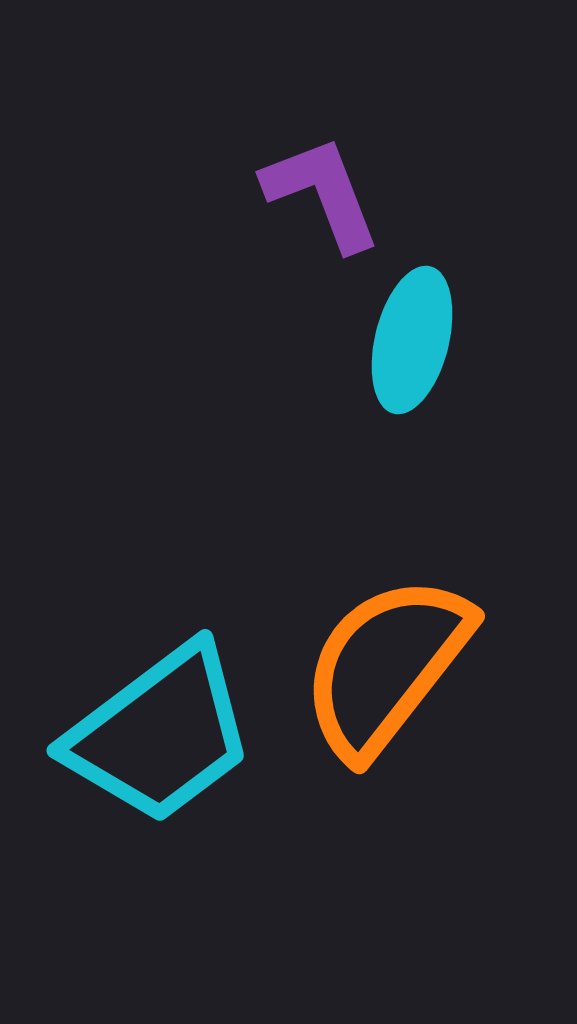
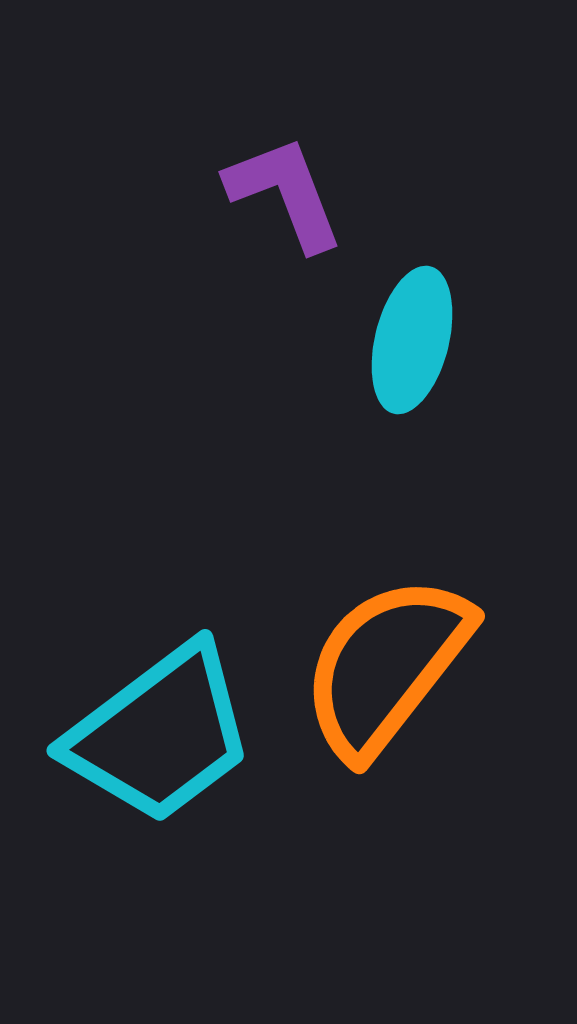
purple L-shape: moved 37 px left
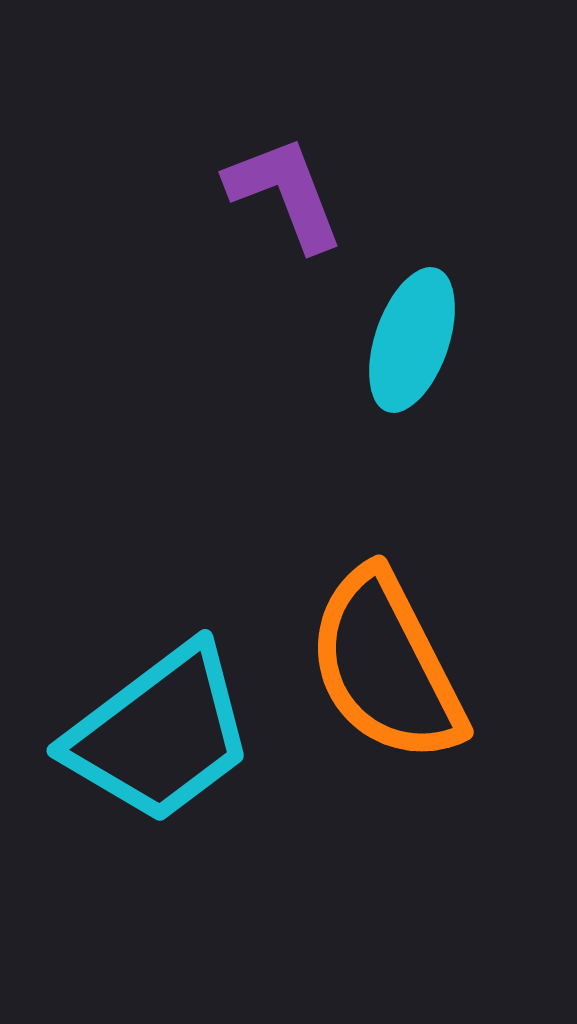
cyan ellipse: rotated 5 degrees clockwise
orange semicircle: rotated 65 degrees counterclockwise
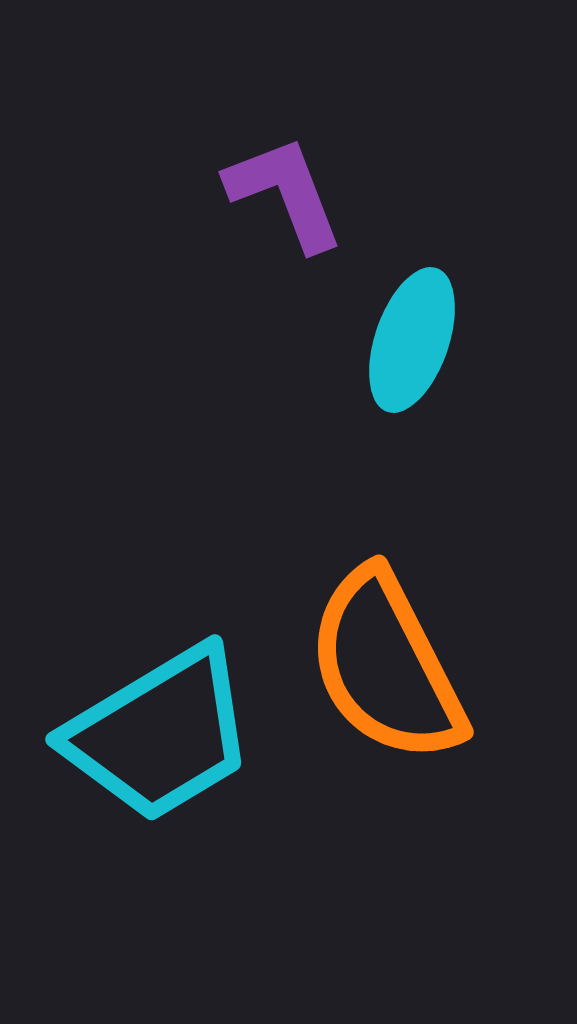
cyan trapezoid: rotated 6 degrees clockwise
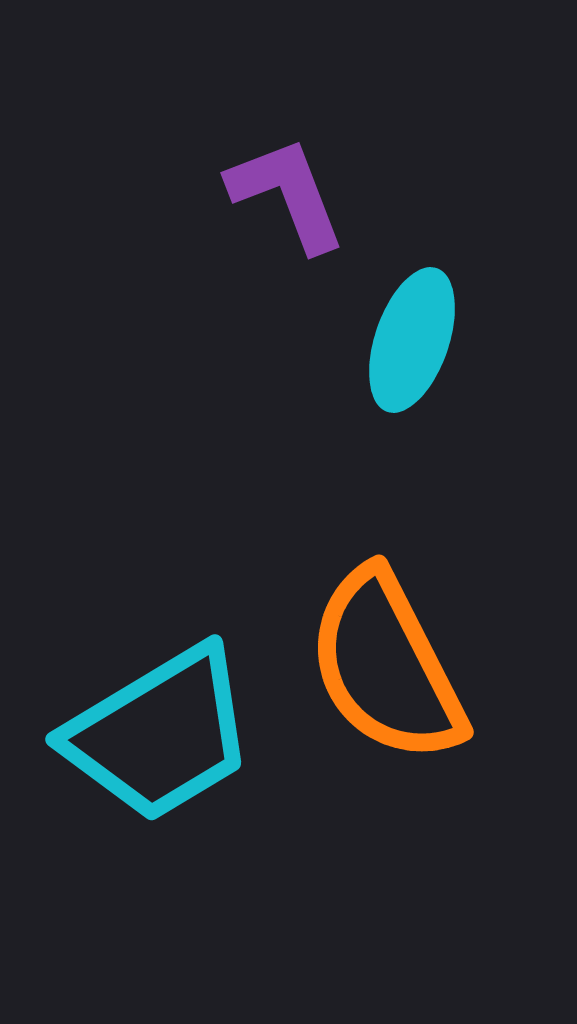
purple L-shape: moved 2 px right, 1 px down
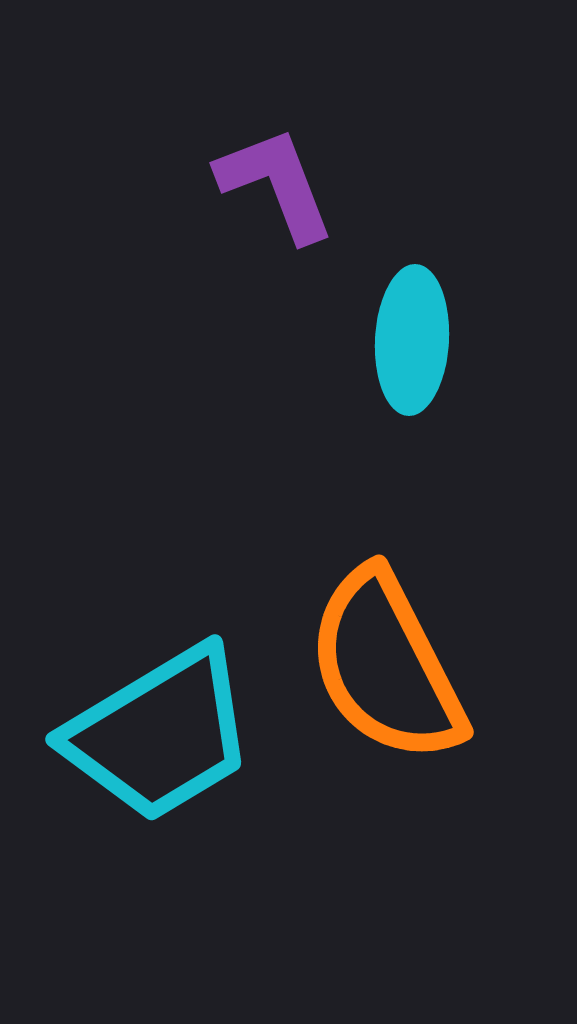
purple L-shape: moved 11 px left, 10 px up
cyan ellipse: rotated 16 degrees counterclockwise
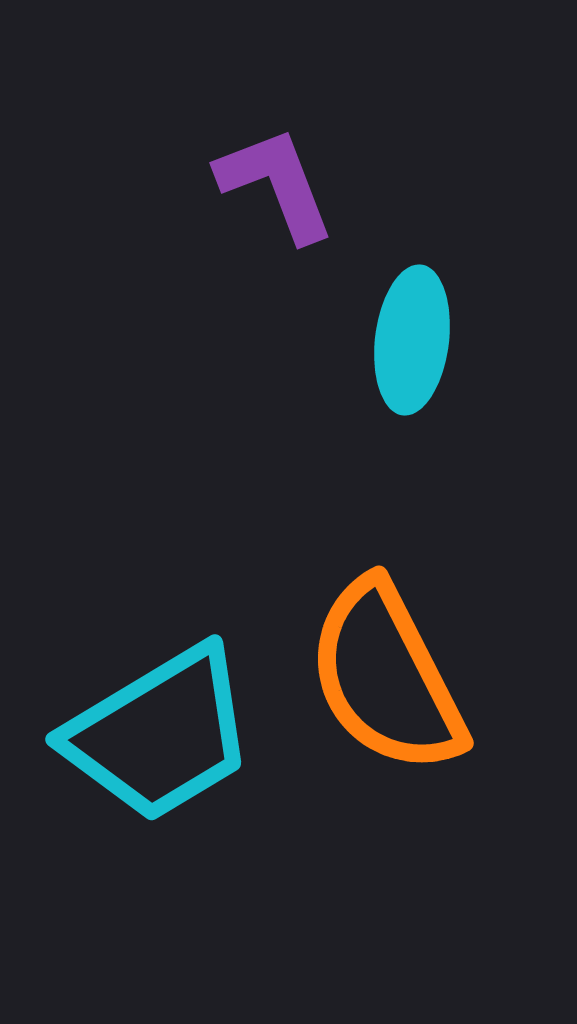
cyan ellipse: rotated 4 degrees clockwise
orange semicircle: moved 11 px down
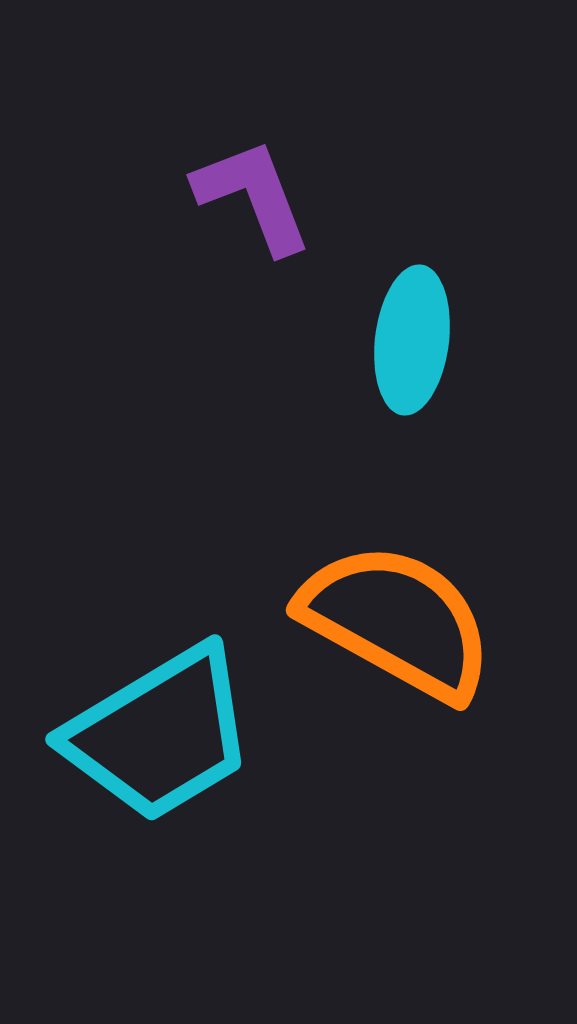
purple L-shape: moved 23 px left, 12 px down
orange semicircle: moved 11 px right, 56 px up; rotated 146 degrees clockwise
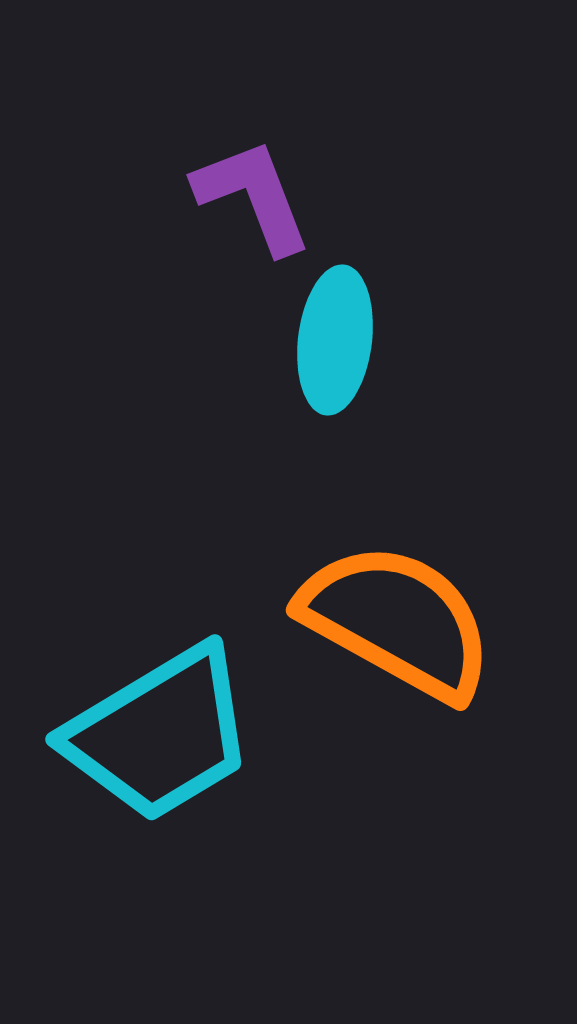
cyan ellipse: moved 77 px left
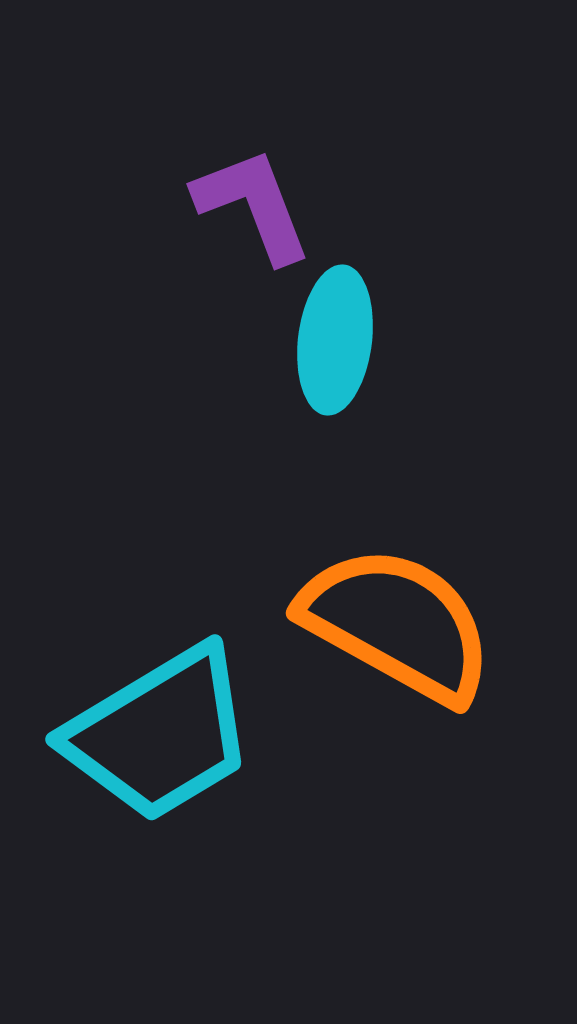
purple L-shape: moved 9 px down
orange semicircle: moved 3 px down
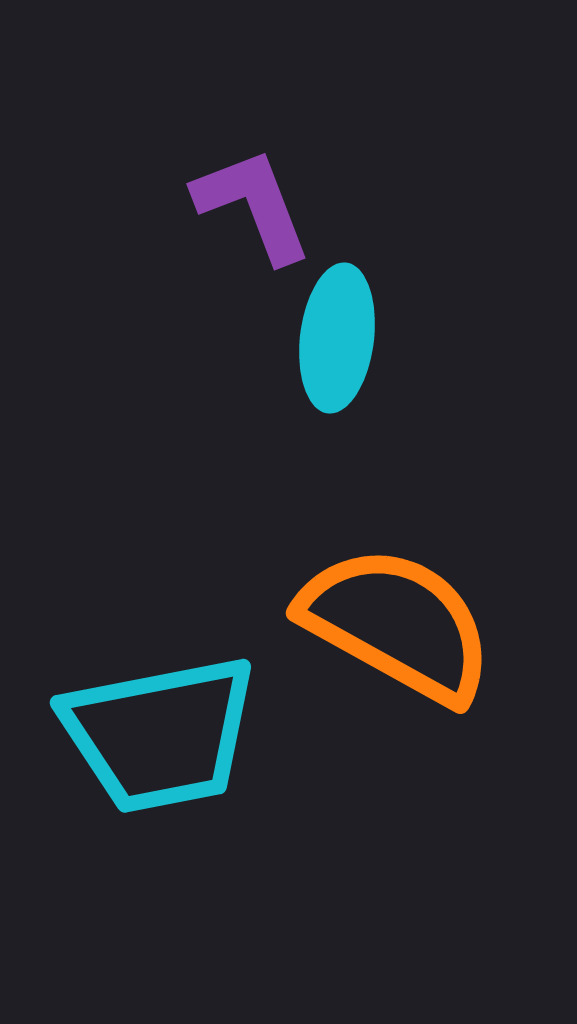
cyan ellipse: moved 2 px right, 2 px up
cyan trapezoid: rotated 20 degrees clockwise
